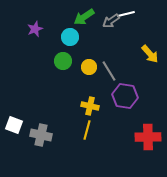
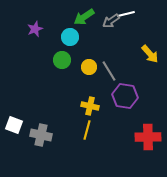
green circle: moved 1 px left, 1 px up
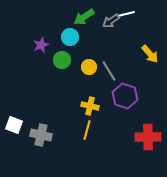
purple star: moved 6 px right, 16 px down
purple hexagon: rotated 10 degrees clockwise
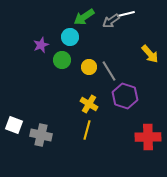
yellow cross: moved 1 px left, 2 px up; rotated 18 degrees clockwise
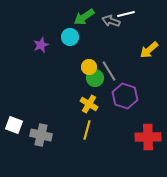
gray arrow: rotated 54 degrees clockwise
yellow arrow: moved 1 px left, 4 px up; rotated 90 degrees clockwise
green circle: moved 33 px right, 18 px down
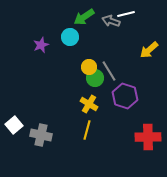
white square: rotated 30 degrees clockwise
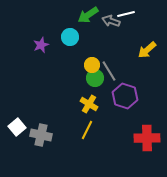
green arrow: moved 4 px right, 2 px up
yellow arrow: moved 2 px left
yellow circle: moved 3 px right, 2 px up
white square: moved 3 px right, 2 px down
yellow line: rotated 12 degrees clockwise
red cross: moved 1 px left, 1 px down
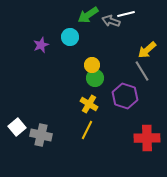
gray line: moved 33 px right
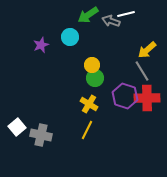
red cross: moved 40 px up
